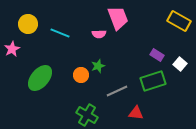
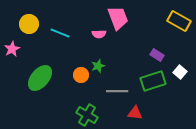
yellow circle: moved 1 px right
white square: moved 8 px down
gray line: rotated 25 degrees clockwise
red triangle: moved 1 px left
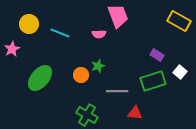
pink trapezoid: moved 2 px up
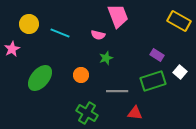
pink semicircle: moved 1 px left, 1 px down; rotated 16 degrees clockwise
green star: moved 8 px right, 8 px up
green cross: moved 2 px up
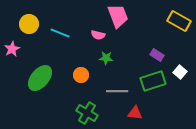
green star: rotated 24 degrees clockwise
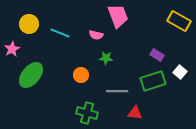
pink semicircle: moved 2 px left
green ellipse: moved 9 px left, 3 px up
green cross: rotated 15 degrees counterclockwise
